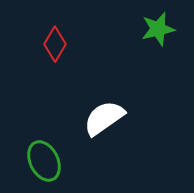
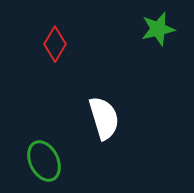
white semicircle: rotated 108 degrees clockwise
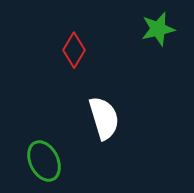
red diamond: moved 19 px right, 6 px down
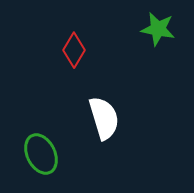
green star: rotated 24 degrees clockwise
green ellipse: moved 3 px left, 7 px up
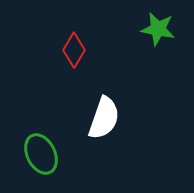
white semicircle: rotated 36 degrees clockwise
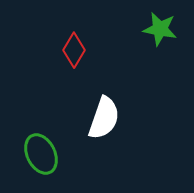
green star: moved 2 px right
